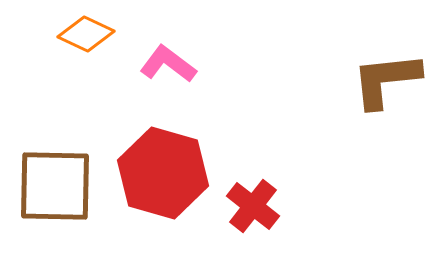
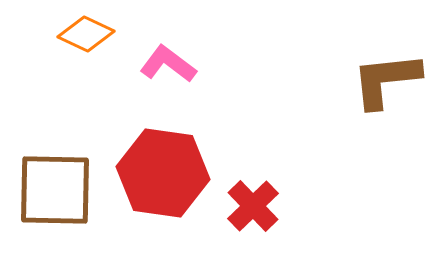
red hexagon: rotated 8 degrees counterclockwise
brown square: moved 4 px down
red cross: rotated 8 degrees clockwise
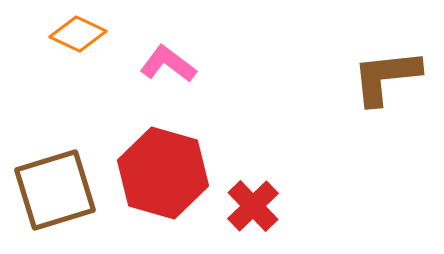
orange diamond: moved 8 px left
brown L-shape: moved 3 px up
red hexagon: rotated 8 degrees clockwise
brown square: rotated 18 degrees counterclockwise
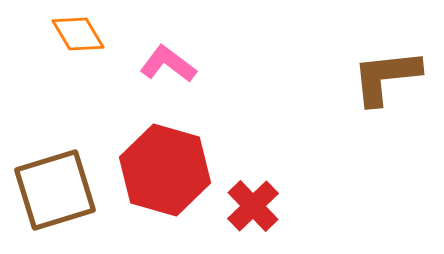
orange diamond: rotated 34 degrees clockwise
red hexagon: moved 2 px right, 3 px up
